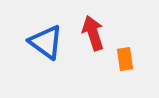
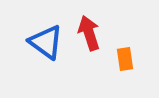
red arrow: moved 4 px left
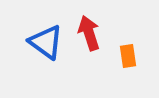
orange rectangle: moved 3 px right, 3 px up
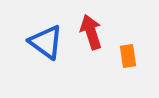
red arrow: moved 2 px right, 1 px up
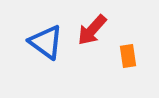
red arrow: moved 1 px right, 2 px up; rotated 120 degrees counterclockwise
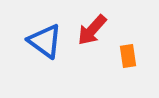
blue triangle: moved 1 px left, 1 px up
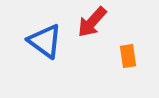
red arrow: moved 8 px up
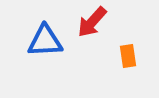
blue triangle: rotated 39 degrees counterclockwise
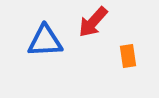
red arrow: moved 1 px right
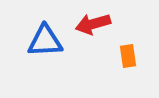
red arrow: moved 2 px down; rotated 32 degrees clockwise
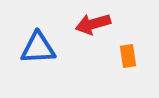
blue triangle: moved 7 px left, 7 px down
